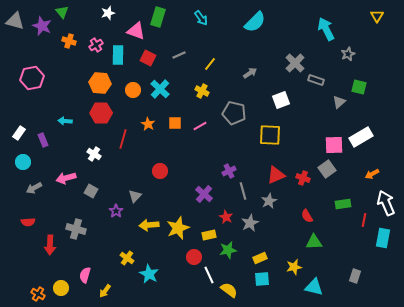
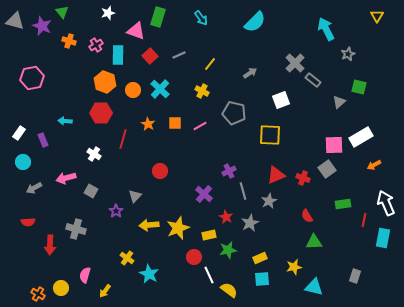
red square at (148, 58): moved 2 px right, 2 px up; rotated 21 degrees clockwise
gray rectangle at (316, 80): moved 3 px left; rotated 21 degrees clockwise
orange hexagon at (100, 83): moved 5 px right, 1 px up; rotated 15 degrees clockwise
orange arrow at (372, 174): moved 2 px right, 9 px up
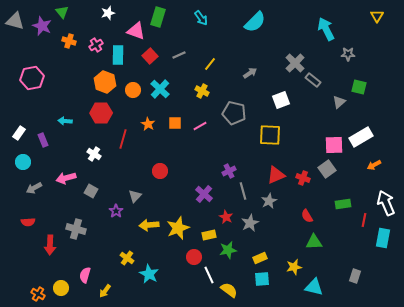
gray star at (348, 54): rotated 24 degrees clockwise
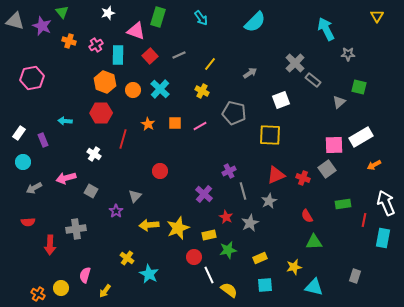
gray cross at (76, 229): rotated 24 degrees counterclockwise
cyan square at (262, 279): moved 3 px right, 6 px down
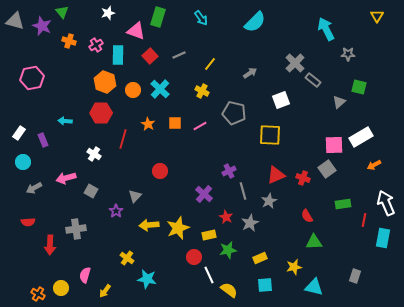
cyan star at (149, 274): moved 2 px left, 5 px down; rotated 18 degrees counterclockwise
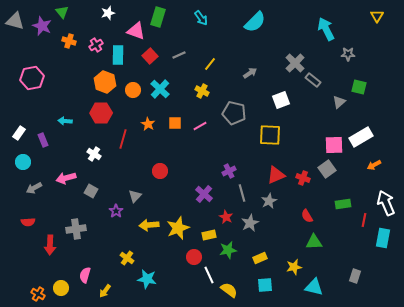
gray line at (243, 191): moved 1 px left, 2 px down
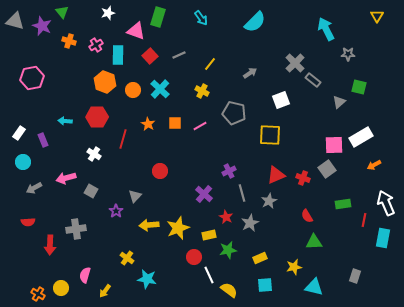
red hexagon at (101, 113): moved 4 px left, 4 px down
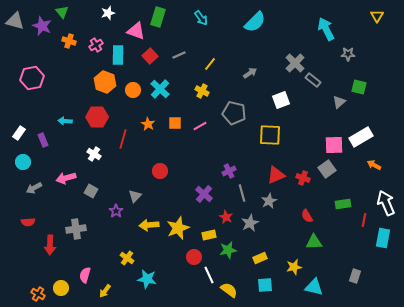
orange arrow at (374, 165): rotated 56 degrees clockwise
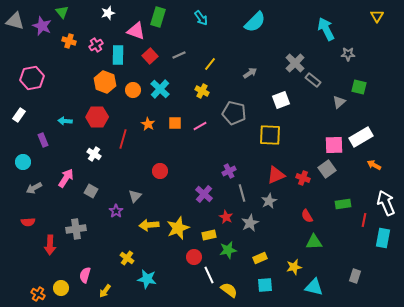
white rectangle at (19, 133): moved 18 px up
pink arrow at (66, 178): rotated 138 degrees clockwise
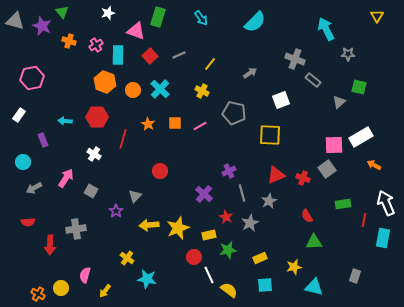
gray cross at (295, 63): moved 4 px up; rotated 24 degrees counterclockwise
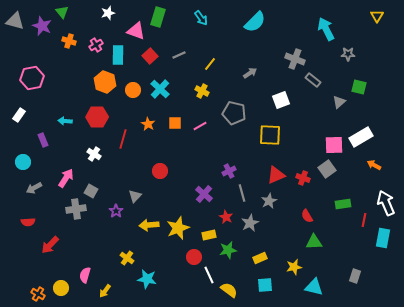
gray cross at (76, 229): moved 20 px up
red arrow at (50, 245): rotated 42 degrees clockwise
